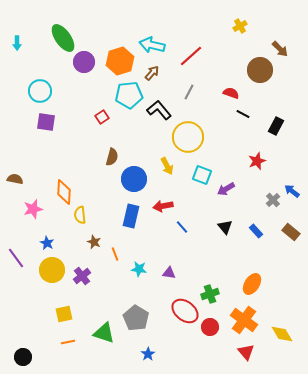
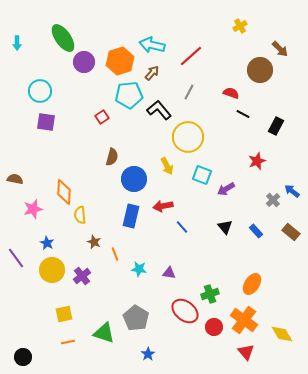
red circle at (210, 327): moved 4 px right
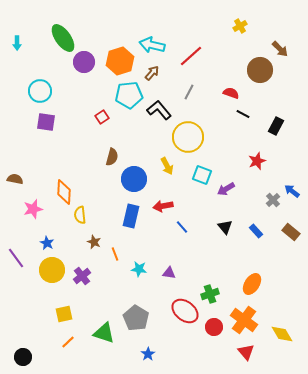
orange line at (68, 342): rotated 32 degrees counterclockwise
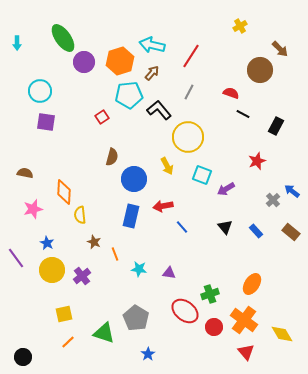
red line at (191, 56): rotated 15 degrees counterclockwise
brown semicircle at (15, 179): moved 10 px right, 6 px up
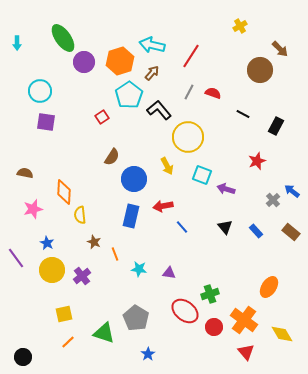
red semicircle at (231, 93): moved 18 px left
cyan pentagon at (129, 95): rotated 28 degrees counterclockwise
brown semicircle at (112, 157): rotated 18 degrees clockwise
purple arrow at (226, 189): rotated 48 degrees clockwise
orange ellipse at (252, 284): moved 17 px right, 3 px down
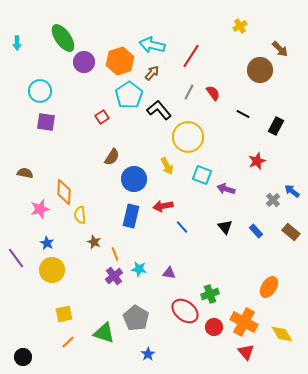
red semicircle at (213, 93): rotated 35 degrees clockwise
pink star at (33, 209): moved 7 px right
purple cross at (82, 276): moved 32 px right
orange cross at (244, 320): moved 2 px down; rotated 8 degrees counterclockwise
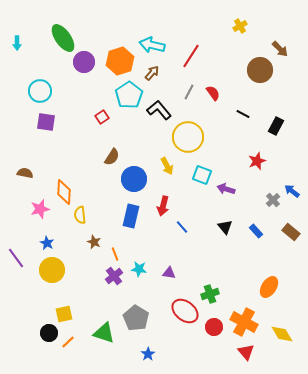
red arrow at (163, 206): rotated 66 degrees counterclockwise
black circle at (23, 357): moved 26 px right, 24 px up
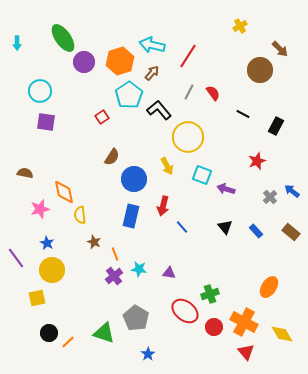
red line at (191, 56): moved 3 px left
orange diamond at (64, 192): rotated 15 degrees counterclockwise
gray cross at (273, 200): moved 3 px left, 3 px up
yellow square at (64, 314): moved 27 px left, 16 px up
